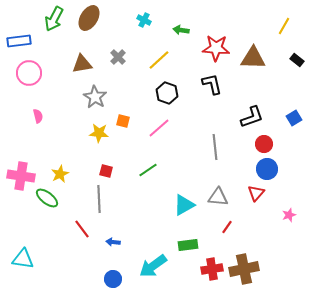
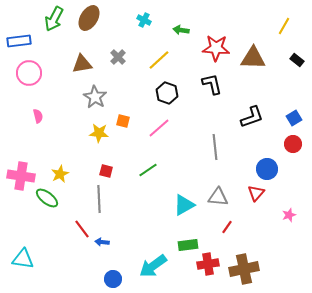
red circle at (264, 144): moved 29 px right
blue arrow at (113, 242): moved 11 px left
red cross at (212, 269): moved 4 px left, 5 px up
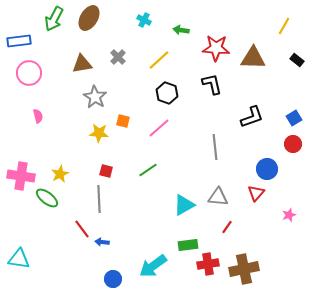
cyan triangle at (23, 259): moved 4 px left
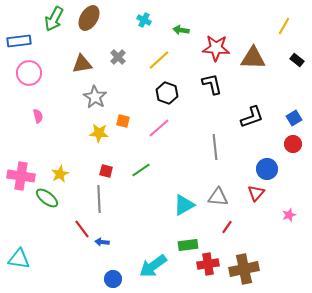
green line at (148, 170): moved 7 px left
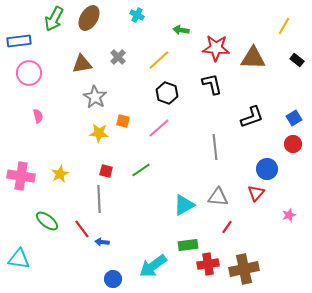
cyan cross at (144, 20): moved 7 px left, 5 px up
green ellipse at (47, 198): moved 23 px down
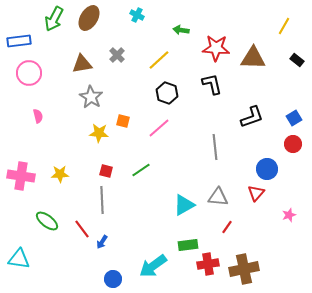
gray cross at (118, 57): moved 1 px left, 2 px up
gray star at (95, 97): moved 4 px left
yellow star at (60, 174): rotated 24 degrees clockwise
gray line at (99, 199): moved 3 px right, 1 px down
blue arrow at (102, 242): rotated 64 degrees counterclockwise
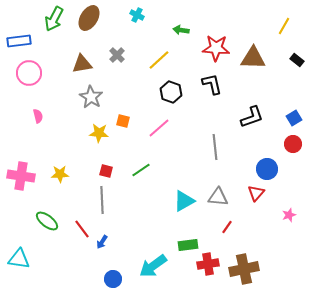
black hexagon at (167, 93): moved 4 px right, 1 px up
cyan triangle at (184, 205): moved 4 px up
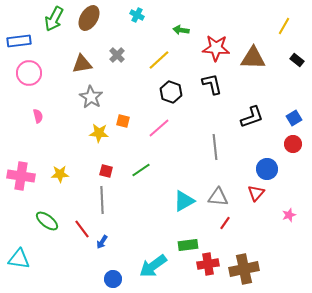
red line at (227, 227): moved 2 px left, 4 px up
